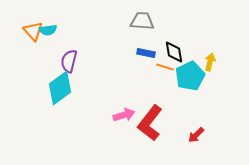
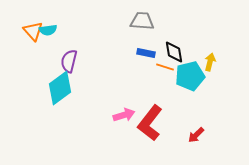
cyan pentagon: rotated 12 degrees clockwise
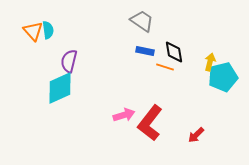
gray trapezoid: rotated 30 degrees clockwise
cyan semicircle: rotated 90 degrees counterclockwise
blue rectangle: moved 1 px left, 2 px up
cyan pentagon: moved 33 px right, 1 px down
cyan diamond: rotated 12 degrees clockwise
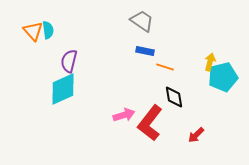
black diamond: moved 45 px down
cyan diamond: moved 3 px right, 1 px down
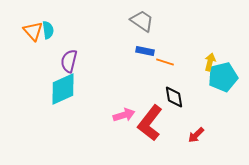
orange line: moved 5 px up
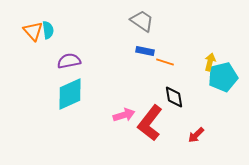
purple semicircle: rotated 65 degrees clockwise
cyan diamond: moved 7 px right, 5 px down
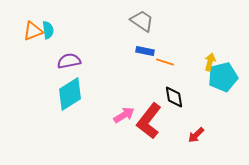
orange triangle: rotated 50 degrees clockwise
cyan diamond: rotated 8 degrees counterclockwise
pink arrow: rotated 15 degrees counterclockwise
red L-shape: moved 1 px left, 2 px up
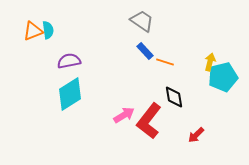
blue rectangle: rotated 36 degrees clockwise
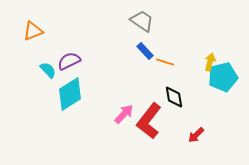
cyan semicircle: moved 40 px down; rotated 36 degrees counterclockwise
purple semicircle: rotated 15 degrees counterclockwise
pink arrow: moved 1 px up; rotated 15 degrees counterclockwise
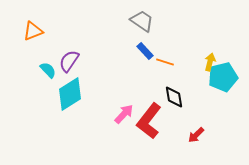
purple semicircle: rotated 30 degrees counterclockwise
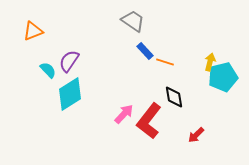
gray trapezoid: moved 9 px left
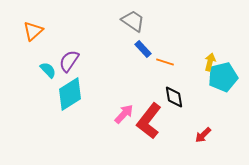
orange triangle: rotated 20 degrees counterclockwise
blue rectangle: moved 2 px left, 2 px up
red arrow: moved 7 px right
